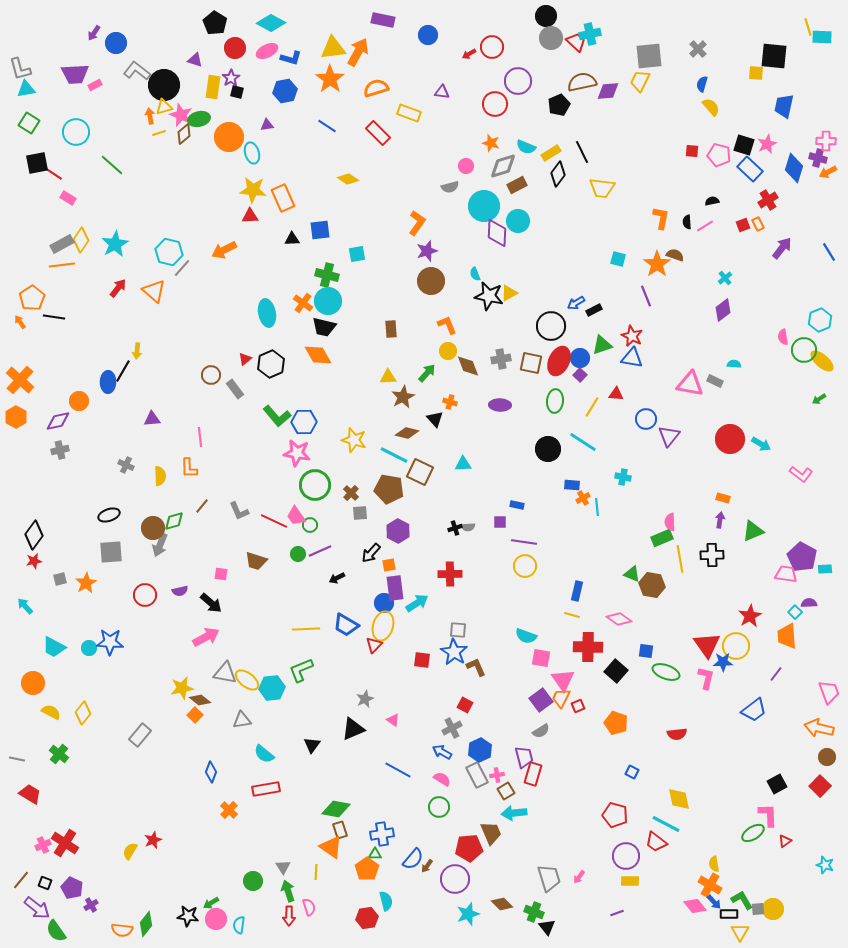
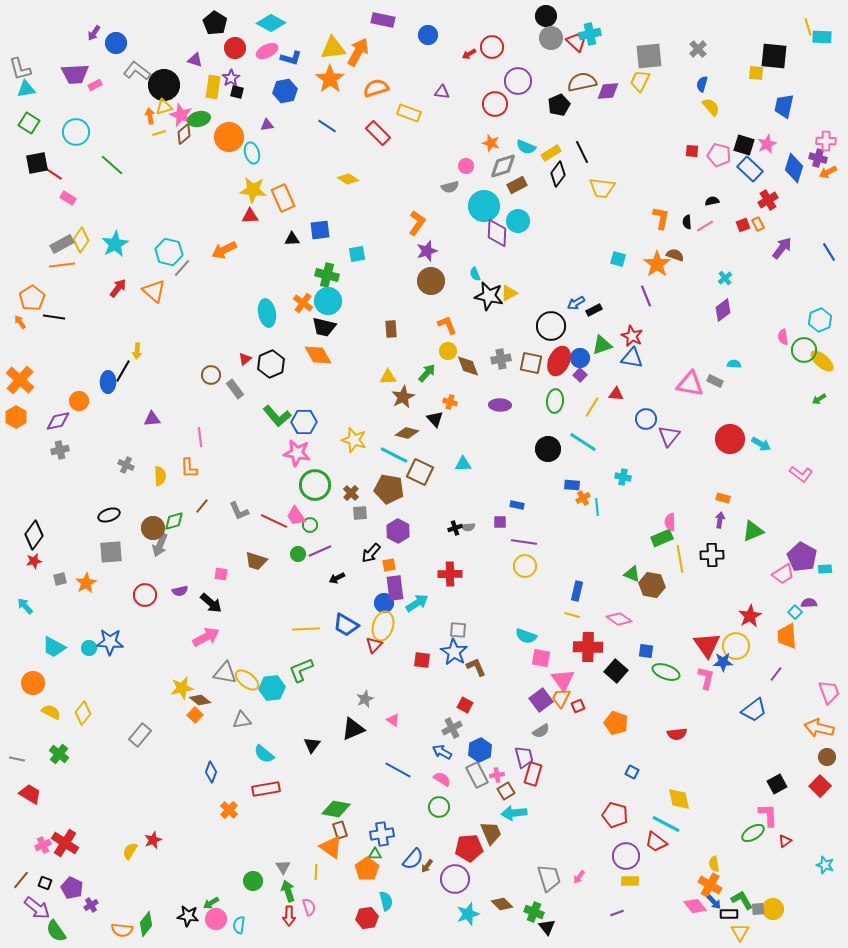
pink trapezoid at (786, 574): moved 3 px left; rotated 140 degrees clockwise
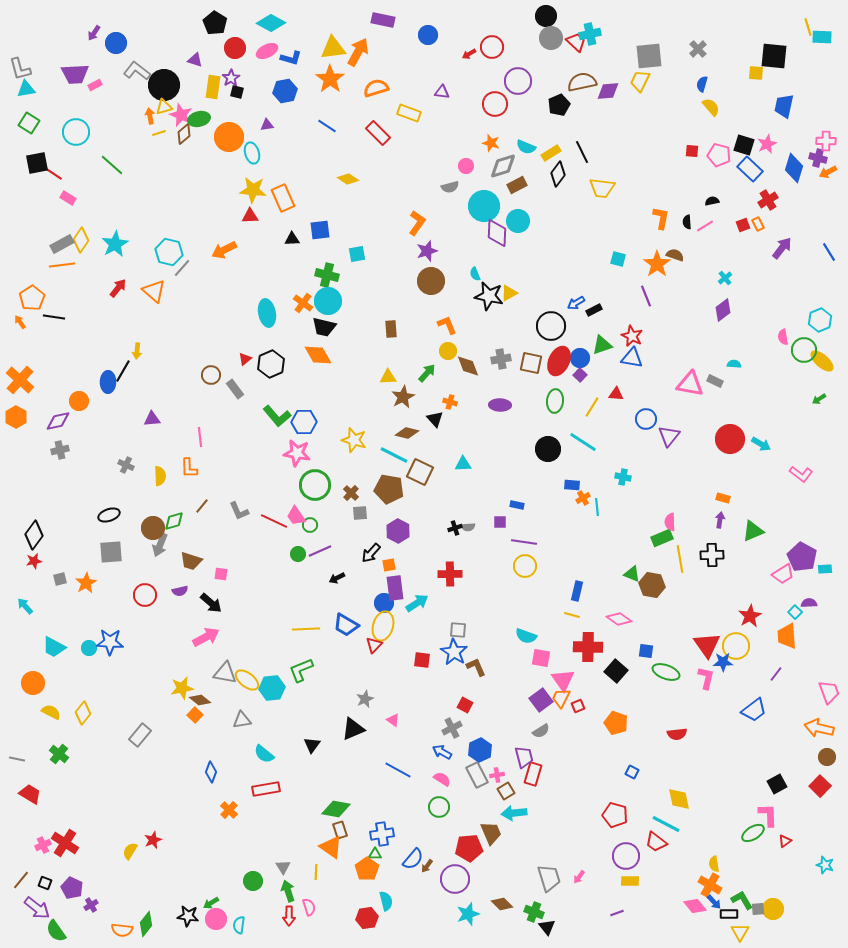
brown trapezoid at (256, 561): moved 65 px left
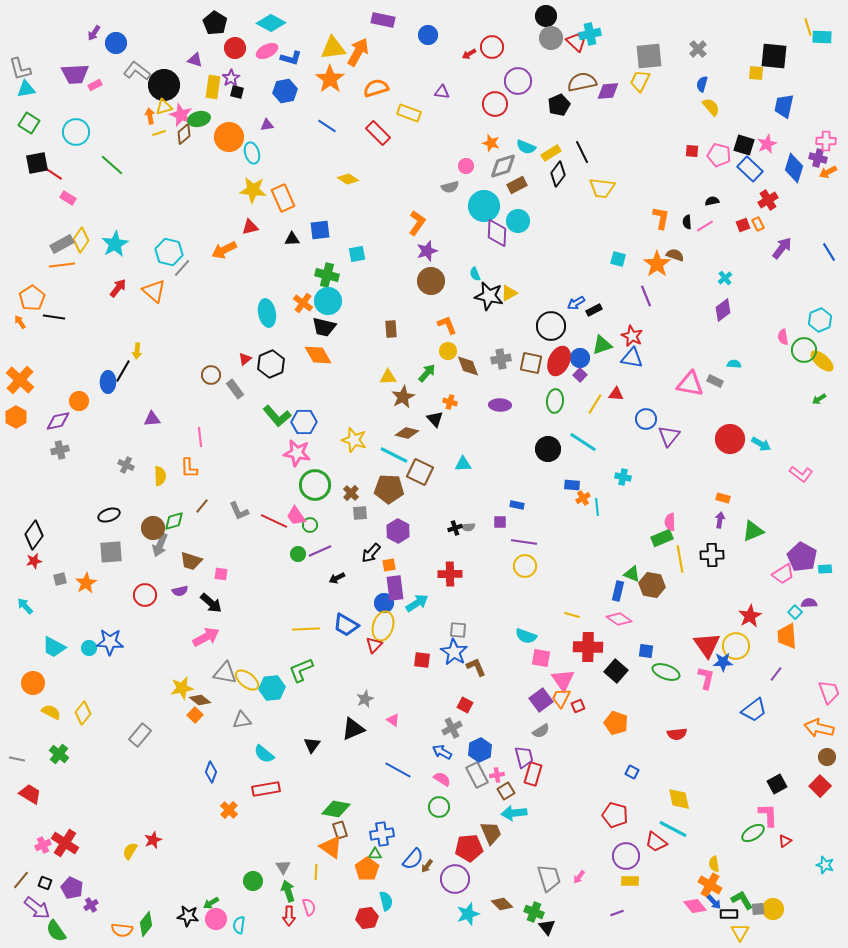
red triangle at (250, 216): moved 11 px down; rotated 12 degrees counterclockwise
yellow line at (592, 407): moved 3 px right, 3 px up
brown pentagon at (389, 489): rotated 8 degrees counterclockwise
blue rectangle at (577, 591): moved 41 px right
cyan line at (666, 824): moved 7 px right, 5 px down
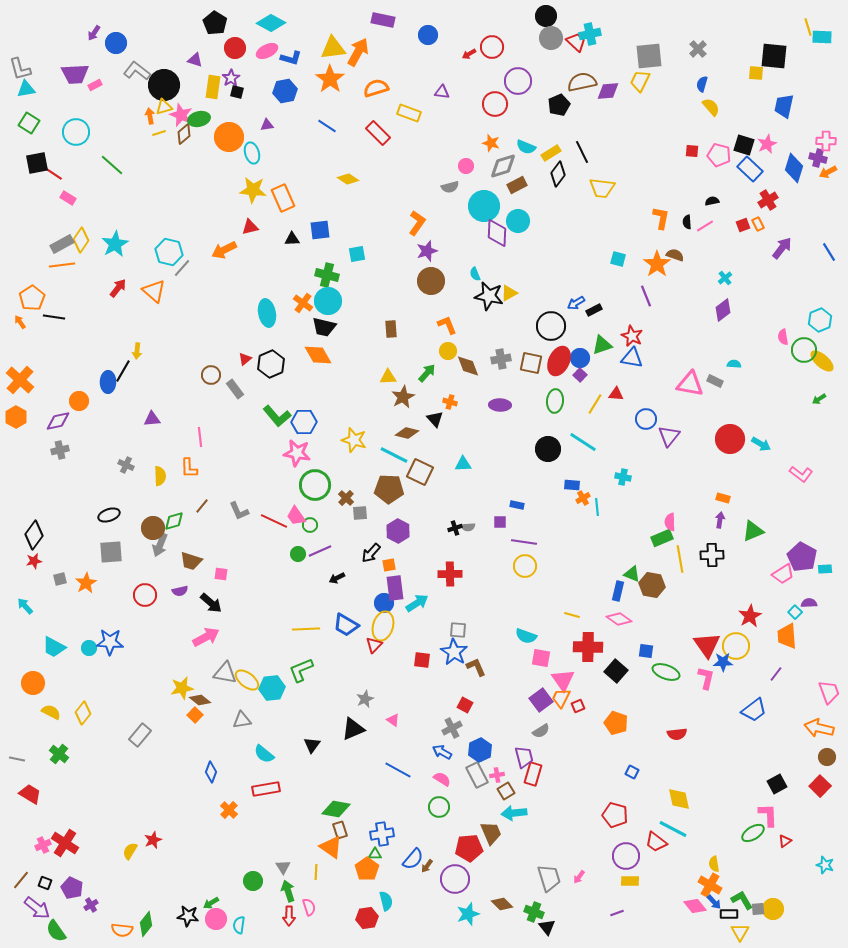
brown cross at (351, 493): moved 5 px left, 5 px down
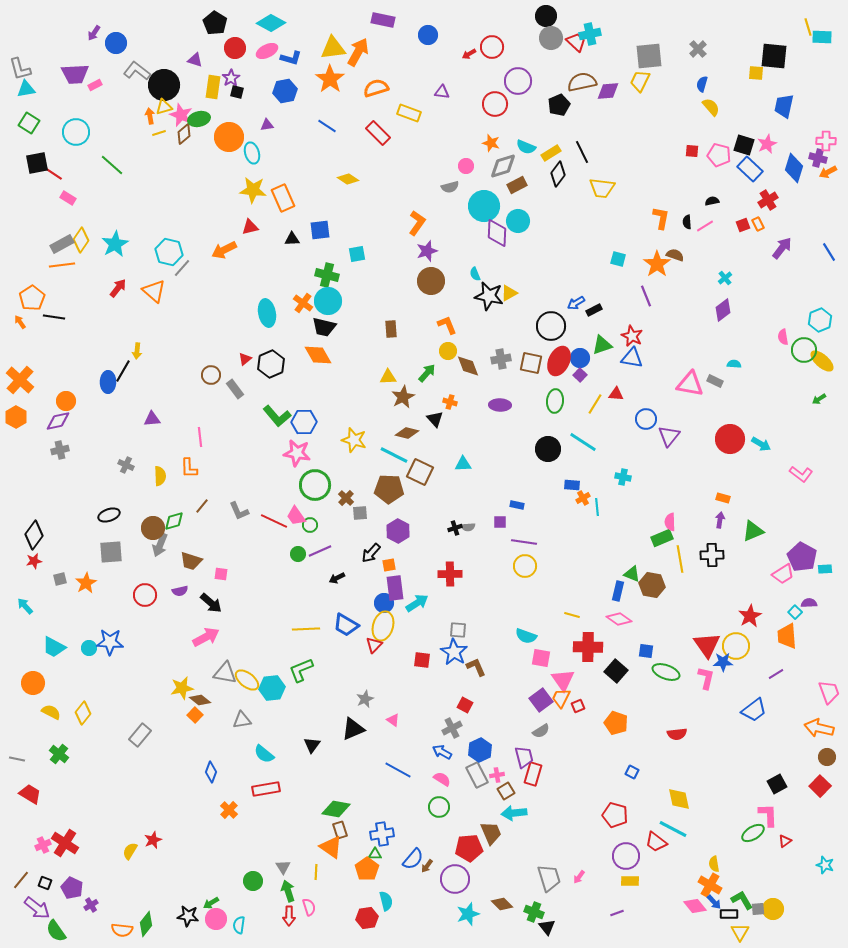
orange circle at (79, 401): moved 13 px left
purple line at (776, 674): rotated 21 degrees clockwise
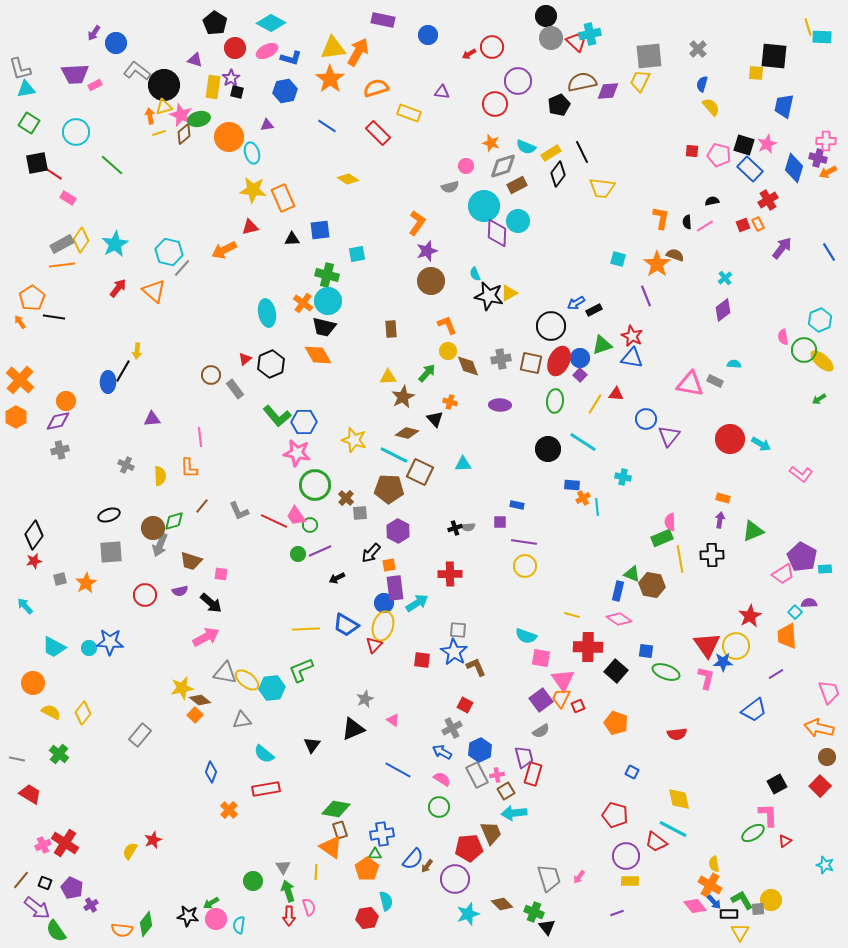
yellow circle at (773, 909): moved 2 px left, 9 px up
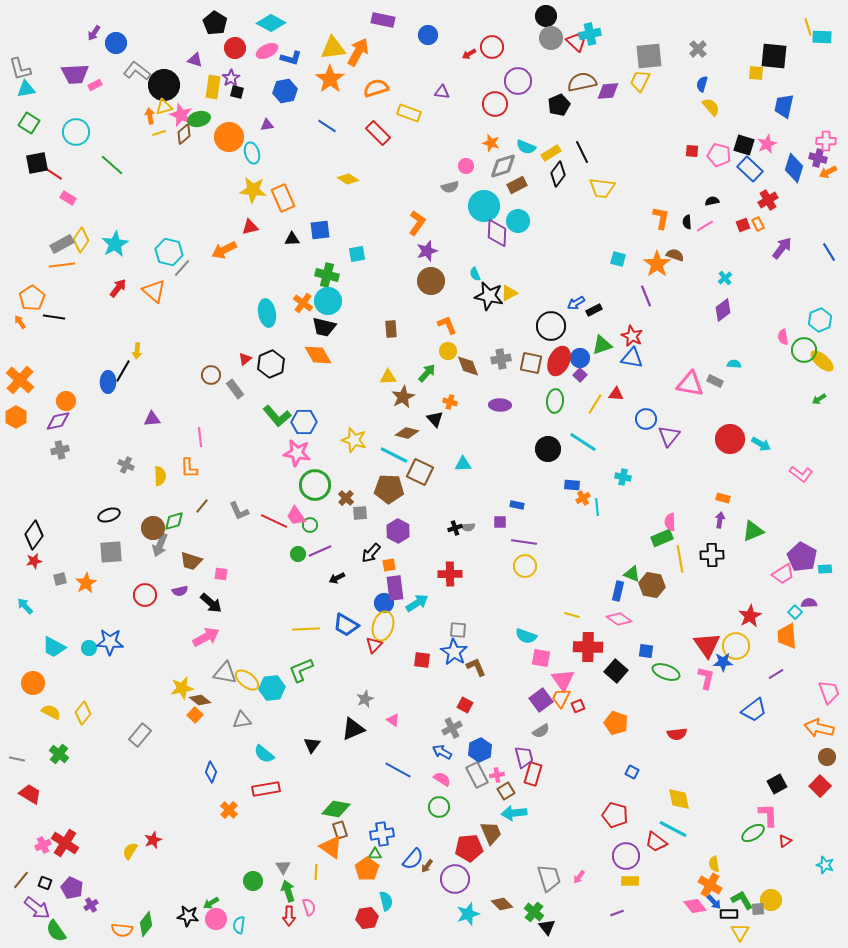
green cross at (534, 912): rotated 18 degrees clockwise
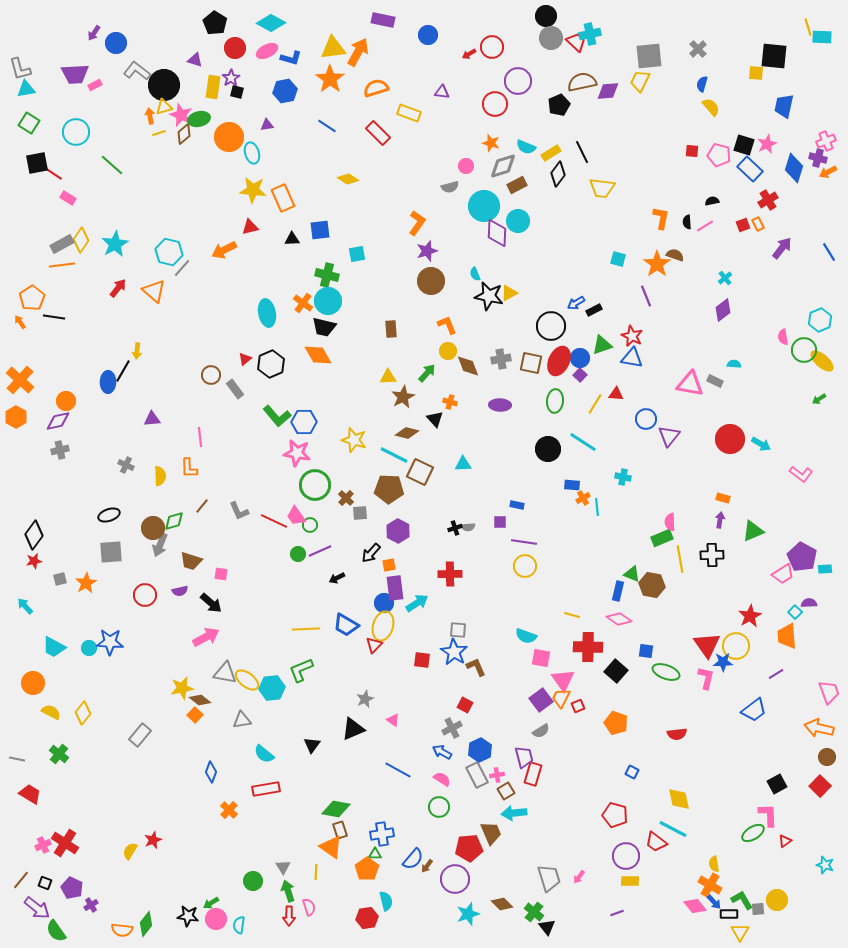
pink cross at (826, 141): rotated 24 degrees counterclockwise
yellow circle at (771, 900): moved 6 px right
